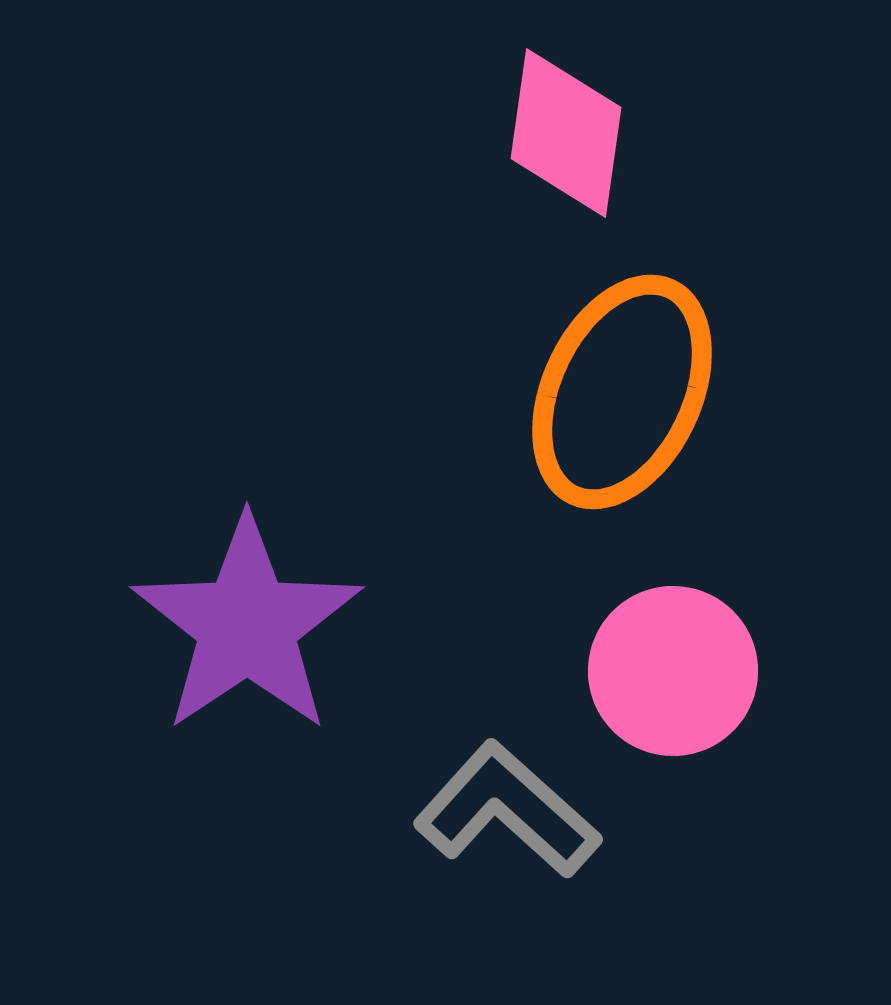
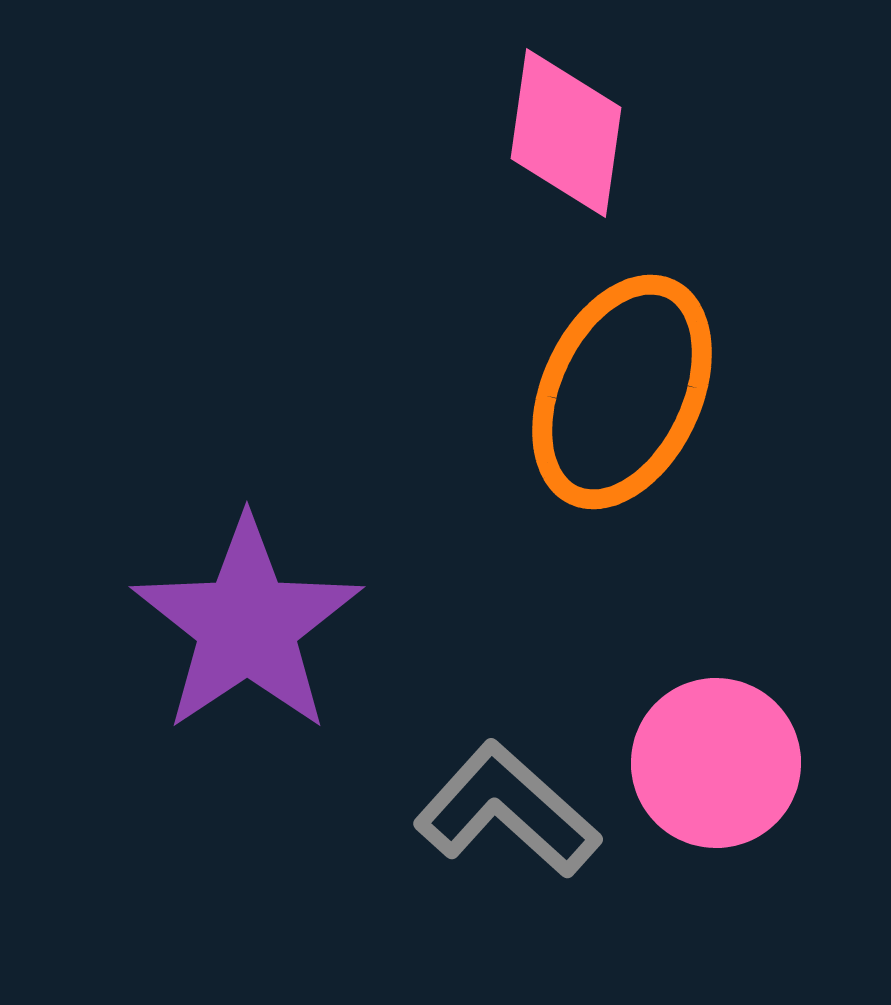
pink circle: moved 43 px right, 92 px down
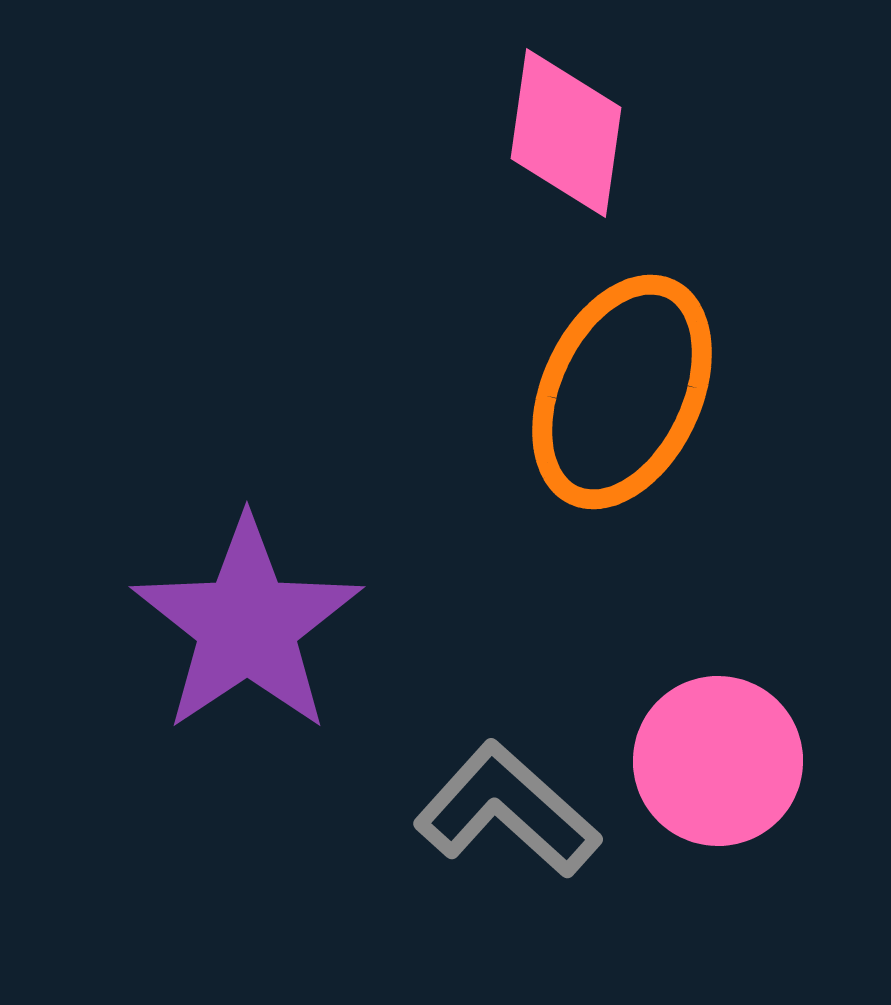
pink circle: moved 2 px right, 2 px up
